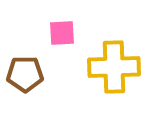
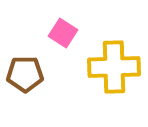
pink square: moved 1 px right; rotated 36 degrees clockwise
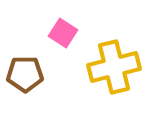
yellow cross: rotated 12 degrees counterclockwise
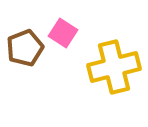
brown pentagon: moved 26 px up; rotated 21 degrees counterclockwise
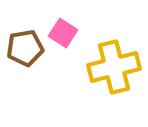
brown pentagon: rotated 12 degrees clockwise
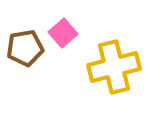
pink square: rotated 16 degrees clockwise
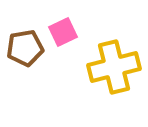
pink square: moved 1 px up; rotated 16 degrees clockwise
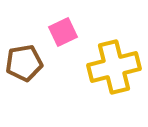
brown pentagon: moved 1 px left, 15 px down
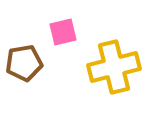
pink square: rotated 12 degrees clockwise
